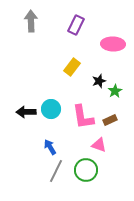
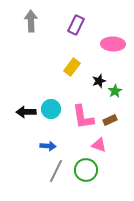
blue arrow: moved 2 px left, 1 px up; rotated 126 degrees clockwise
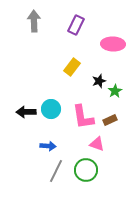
gray arrow: moved 3 px right
pink triangle: moved 2 px left, 1 px up
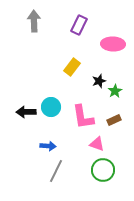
purple rectangle: moved 3 px right
cyan circle: moved 2 px up
brown rectangle: moved 4 px right
green circle: moved 17 px right
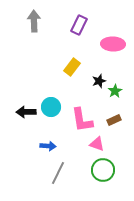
pink L-shape: moved 1 px left, 3 px down
gray line: moved 2 px right, 2 px down
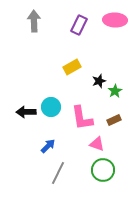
pink ellipse: moved 2 px right, 24 px up
yellow rectangle: rotated 24 degrees clockwise
pink L-shape: moved 2 px up
blue arrow: rotated 49 degrees counterclockwise
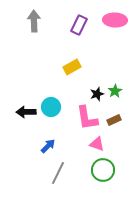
black star: moved 2 px left, 13 px down
pink L-shape: moved 5 px right
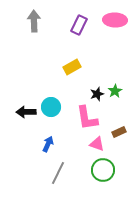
brown rectangle: moved 5 px right, 12 px down
blue arrow: moved 2 px up; rotated 21 degrees counterclockwise
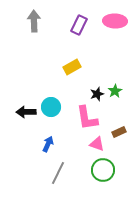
pink ellipse: moved 1 px down
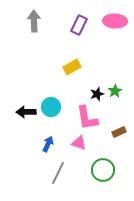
pink triangle: moved 18 px left, 1 px up
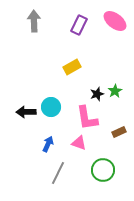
pink ellipse: rotated 35 degrees clockwise
